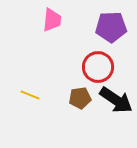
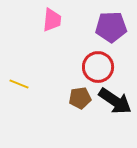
yellow line: moved 11 px left, 11 px up
black arrow: moved 1 px left, 1 px down
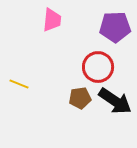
purple pentagon: moved 4 px right
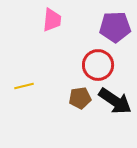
red circle: moved 2 px up
yellow line: moved 5 px right, 2 px down; rotated 36 degrees counterclockwise
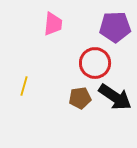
pink trapezoid: moved 1 px right, 4 px down
red circle: moved 3 px left, 2 px up
yellow line: rotated 60 degrees counterclockwise
black arrow: moved 4 px up
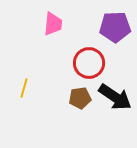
red circle: moved 6 px left
yellow line: moved 2 px down
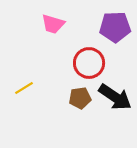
pink trapezoid: rotated 100 degrees clockwise
yellow line: rotated 42 degrees clockwise
